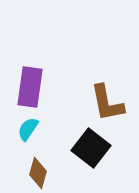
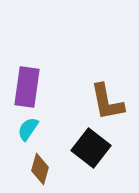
purple rectangle: moved 3 px left
brown L-shape: moved 1 px up
brown diamond: moved 2 px right, 4 px up
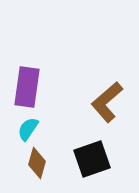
brown L-shape: rotated 60 degrees clockwise
black square: moved 1 px right, 11 px down; rotated 33 degrees clockwise
brown diamond: moved 3 px left, 6 px up
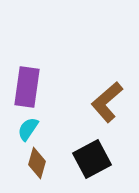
black square: rotated 9 degrees counterclockwise
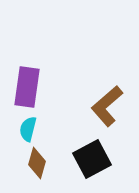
brown L-shape: moved 4 px down
cyan semicircle: rotated 20 degrees counterclockwise
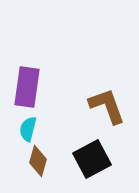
brown L-shape: rotated 111 degrees clockwise
brown diamond: moved 1 px right, 2 px up
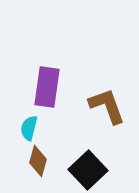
purple rectangle: moved 20 px right
cyan semicircle: moved 1 px right, 1 px up
black square: moved 4 px left, 11 px down; rotated 15 degrees counterclockwise
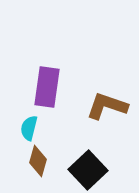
brown L-shape: rotated 51 degrees counterclockwise
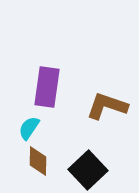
cyan semicircle: rotated 20 degrees clockwise
brown diamond: rotated 16 degrees counterclockwise
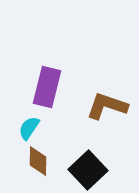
purple rectangle: rotated 6 degrees clockwise
